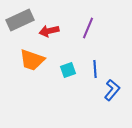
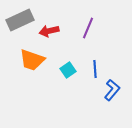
cyan square: rotated 14 degrees counterclockwise
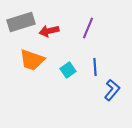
gray rectangle: moved 1 px right, 2 px down; rotated 8 degrees clockwise
blue line: moved 2 px up
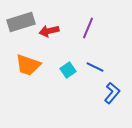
orange trapezoid: moved 4 px left, 5 px down
blue line: rotated 60 degrees counterclockwise
blue L-shape: moved 3 px down
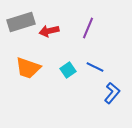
orange trapezoid: moved 3 px down
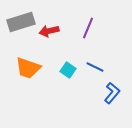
cyan square: rotated 21 degrees counterclockwise
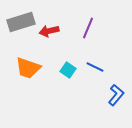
blue L-shape: moved 4 px right, 2 px down
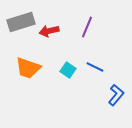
purple line: moved 1 px left, 1 px up
